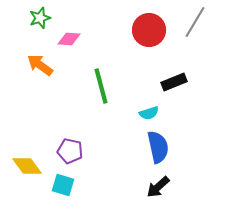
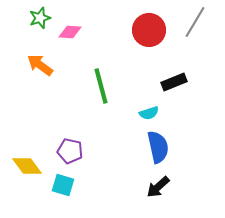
pink diamond: moved 1 px right, 7 px up
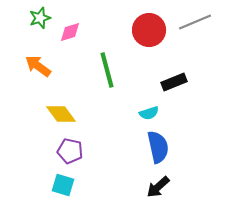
gray line: rotated 36 degrees clockwise
pink diamond: rotated 20 degrees counterclockwise
orange arrow: moved 2 px left, 1 px down
green line: moved 6 px right, 16 px up
yellow diamond: moved 34 px right, 52 px up
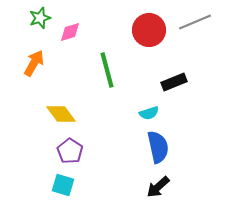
orange arrow: moved 4 px left, 3 px up; rotated 84 degrees clockwise
purple pentagon: rotated 20 degrees clockwise
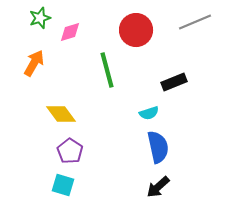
red circle: moved 13 px left
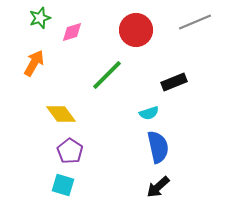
pink diamond: moved 2 px right
green line: moved 5 px down; rotated 60 degrees clockwise
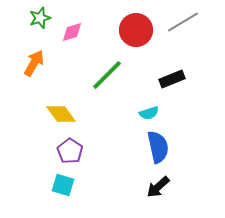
gray line: moved 12 px left; rotated 8 degrees counterclockwise
black rectangle: moved 2 px left, 3 px up
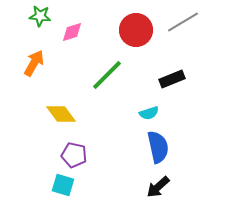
green star: moved 2 px up; rotated 25 degrees clockwise
purple pentagon: moved 4 px right, 4 px down; rotated 20 degrees counterclockwise
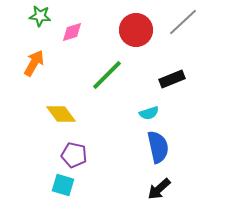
gray line: rotated 12 degrees counterclockwise
black arrow: moved 1 px right, 2 px down
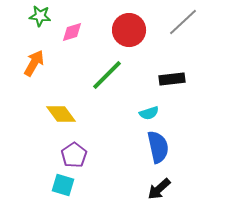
red circle: moved 7 px left
black rectangle: rotated 15 degrees clockwise
purple pentagon: rotated 25 degrees clockwise
